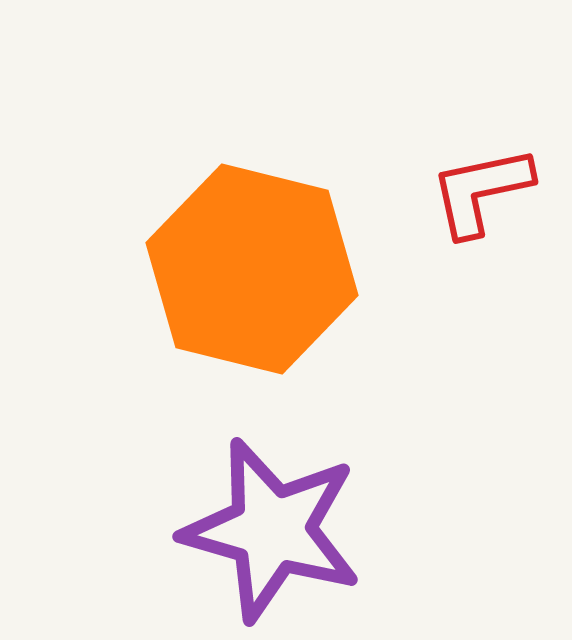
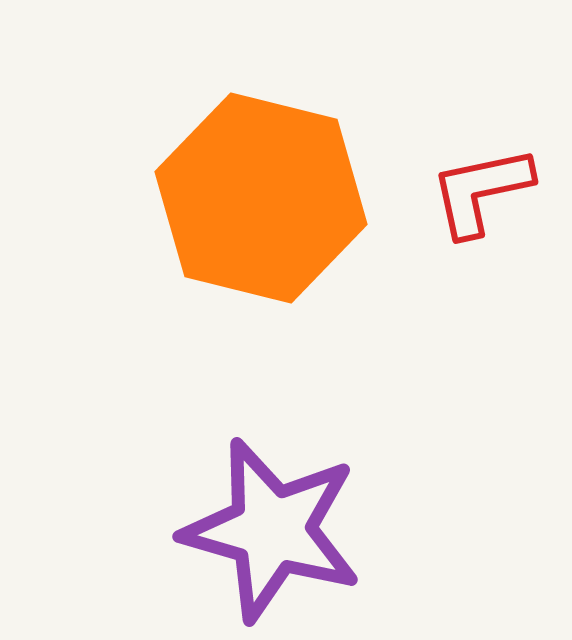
orange hexagon: moved 9 px right, 71 px up
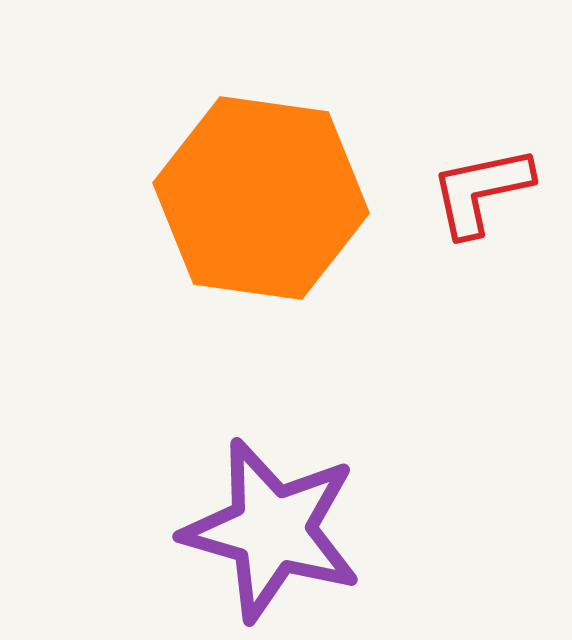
orange hexagon: rotated 6 degrees counterclockwise
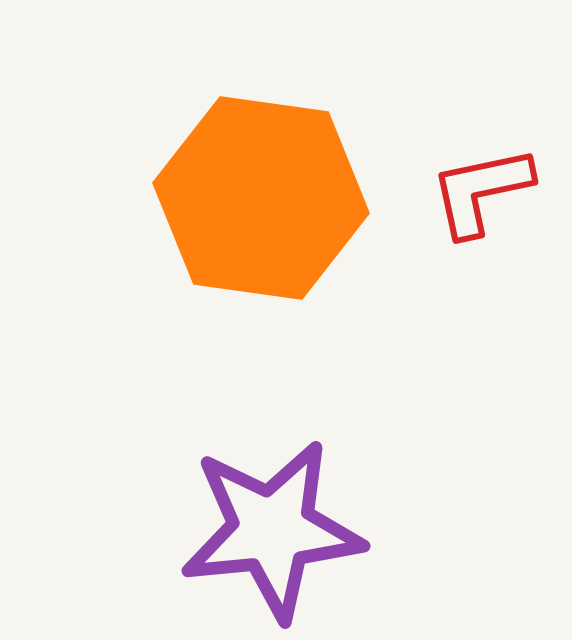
purple star: rotated 22 degrees counterclockwise
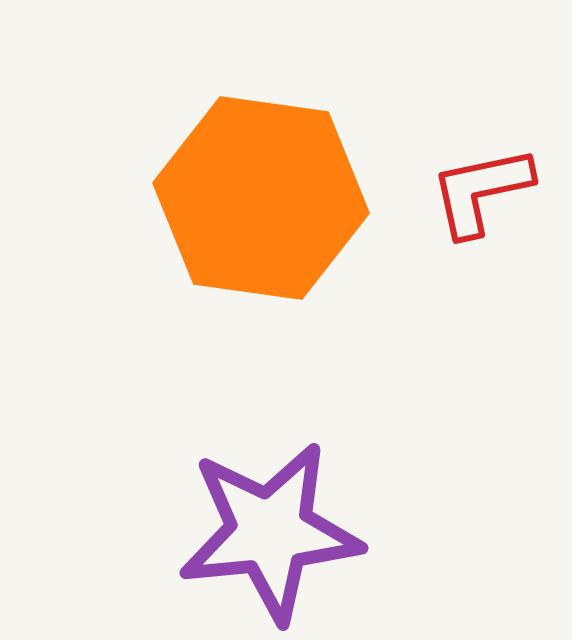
purple star: moved 2 px left, 2 px down
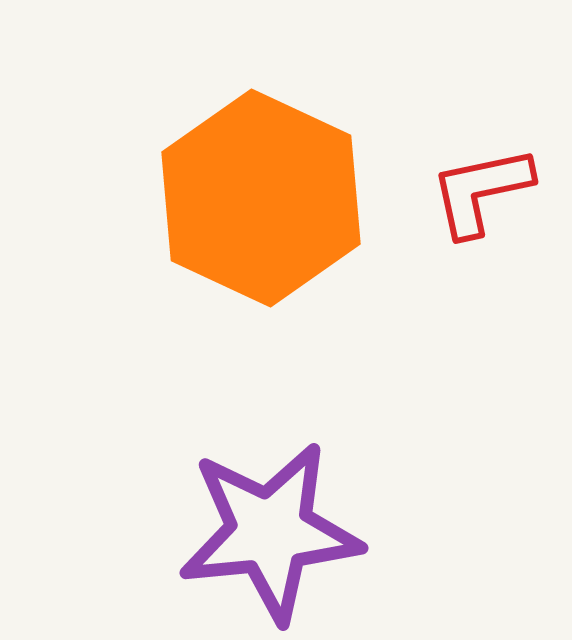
orange hexagon: rotated 17 degrees clockwise
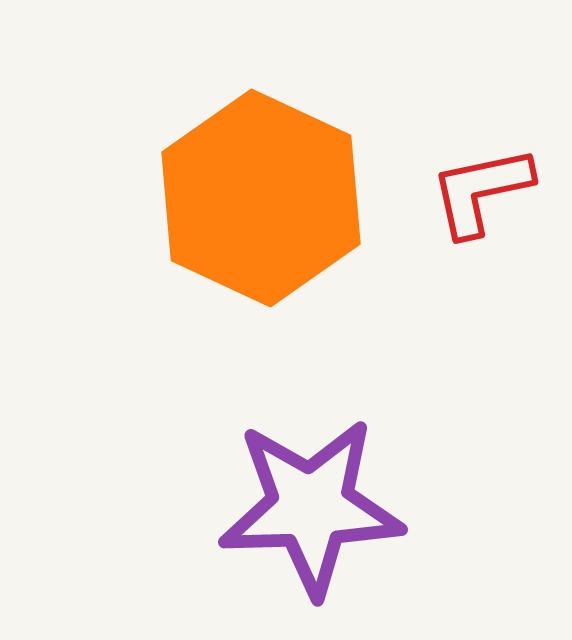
purple star: moved 41 px right, 25 px up; rotated 4 degrees clockwise
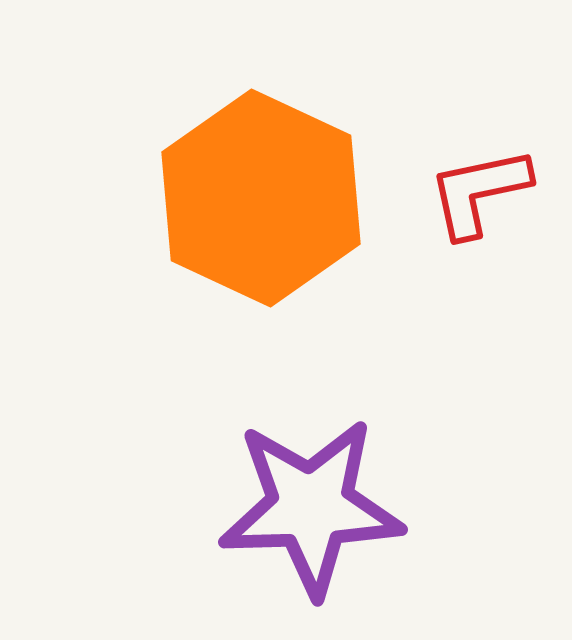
red L-shape: moved 2 px left, 1 px down
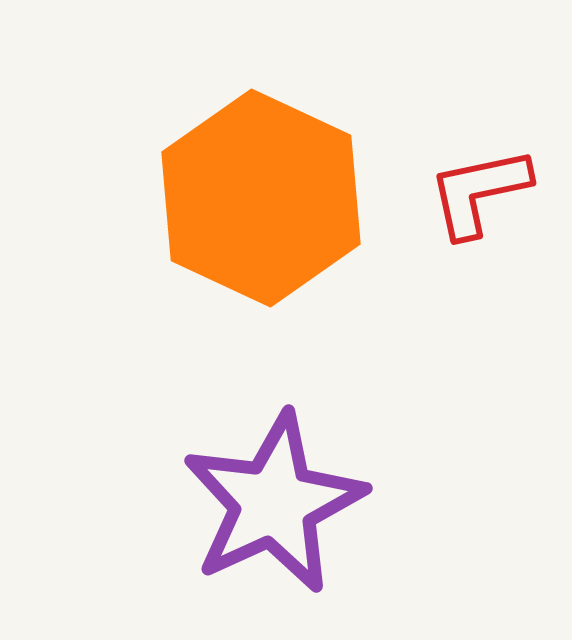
purple star: moved 37 px left, 4 px up; rotated 23 degrees counterclockwise
